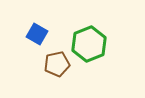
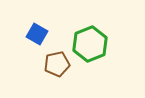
green hexagon: moved 1 px right
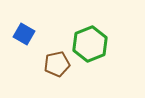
blue square: moved 13 px left
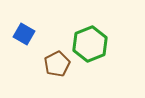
brown pentagon: rotated 15 degrees counterclockwise
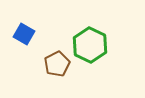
green hexagon: moved 1 px down; rotated 12 degrees counterclockwise
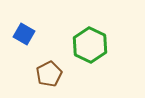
brown pentagon: moved 8 px left, 10 px down
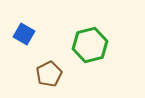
green hexagon: rotated 20 degrees clockwise
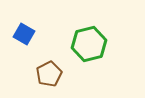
green hexagon: moved 1 px left, 1 px up
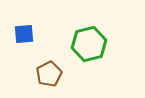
blue square: rotated 35 degrees counterclockwise
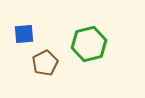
brown pentagon: moved 4 px left, 11 px up
